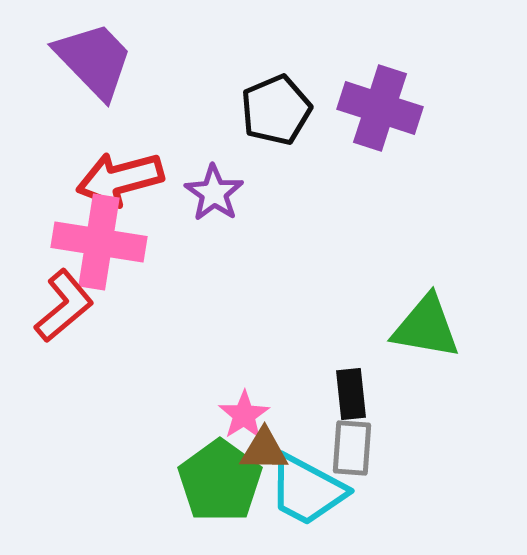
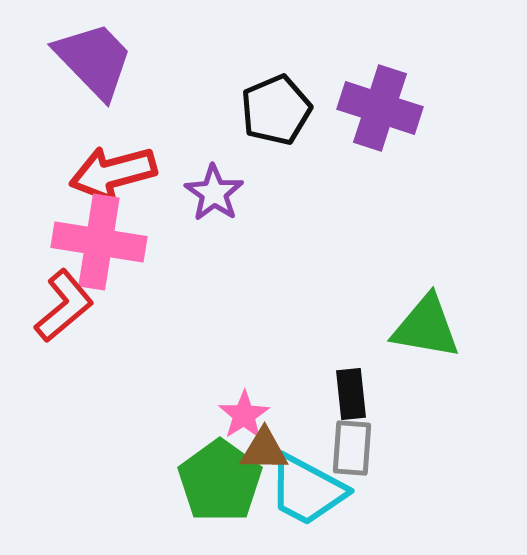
red arrow: moved 7 px left, 6 px up
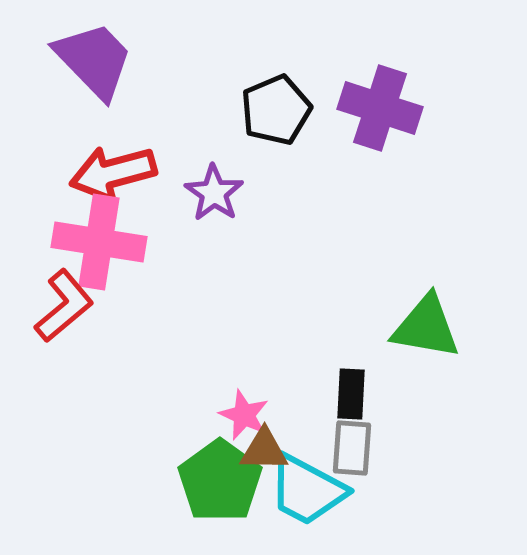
black rectangle: rotated 9 degrees clockwise
pink star: rotated 15 degrees counterclockwise
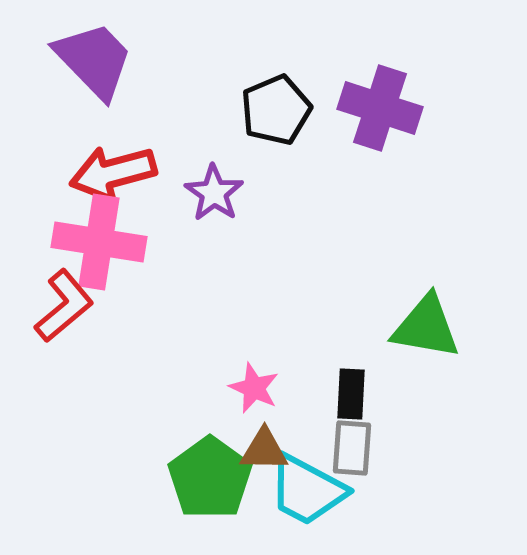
pink star: moved 10 px right, 27 px up
green pentagon: moved 10 px left, 3 px up
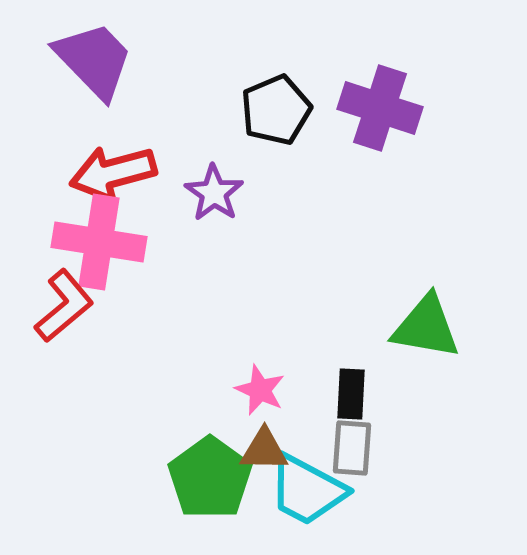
pink star: moved 6 px right, 2 px down
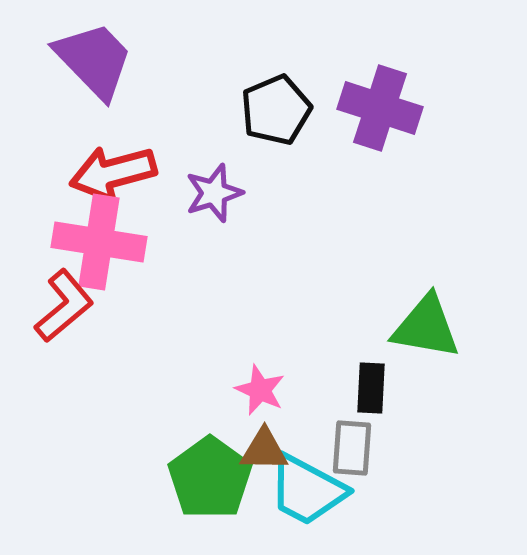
purple star: rotated 20 degrees clockwise
black rectangle: moved 20 px right, 6 px up
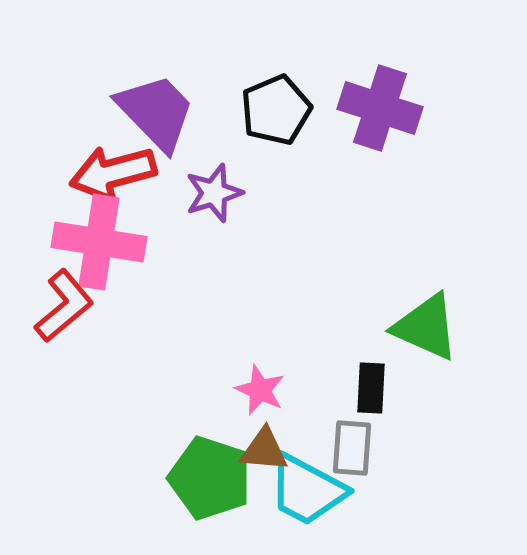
purple trapezoid: moved 62 px right, 52 px down
green triangle: rotated 14 degrees clockwise
brown triangle: rotated 4 degrees clockwise
green pentagon: rotated 18 degrees counterclockwise
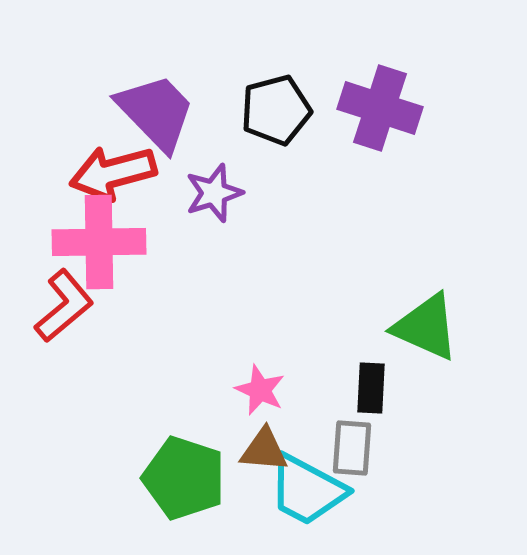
black pentagon: rotated 8 degrees clockwise
pink cross: rotated 10 degrees counterclockwise
green pentagon: moved 26 px left
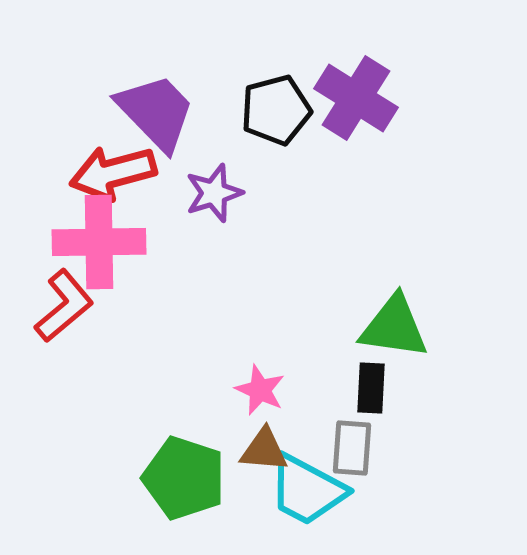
purple cross: moved 24 px left, 10 px up; rotated 14 degrees clockwise
green triangle: moved 32 px left; rotated 16 degrees counterclockwise
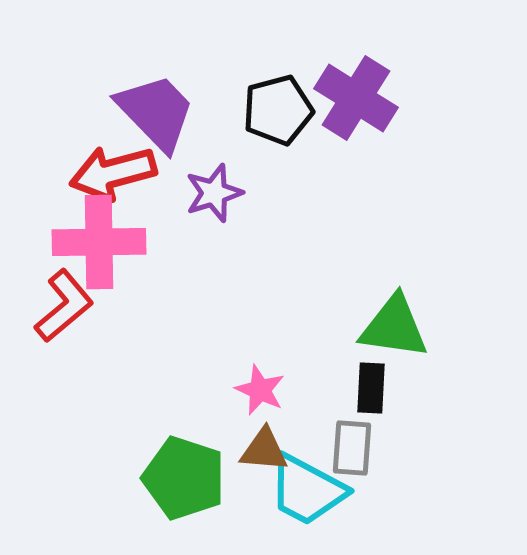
black pentagon: moved 2 px right
